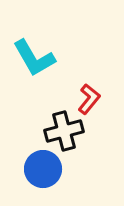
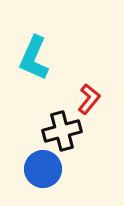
cyan L-shape: rotated 54 degrees clockwise
black cross: moved 2 px left
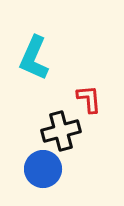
red L-shape: rotated 44 degrees counterclockwise
black cross: moved 1 px left
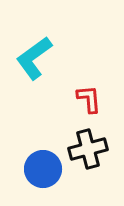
cyan L-shape: rotated 30 degrees clockwise
black cross: moved 27 px right, 18 px down
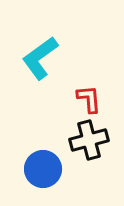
cyan L-shape: moved 6 px right
black cross: moved 1 px right, 9 px up
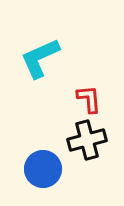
cyan L-shape: rotated 12 degrees clockwise
black cross: moved 2 px left
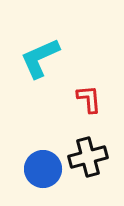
black cross: moved 1 px right, 17 px down
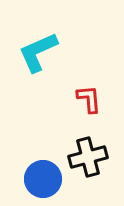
cyan L-shape: moved 2 px left, 6 px up
blue circle: moved 10 px down
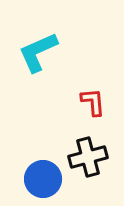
red L-shape: moved 4 px right, 3 px down
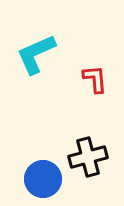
cyan L-shape: moved 2 px left, 2 px down
red L-shape: moved 2 px right, 23 px up
